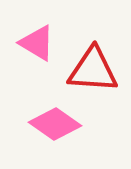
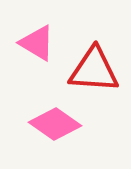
red triangle: moved 1 px right
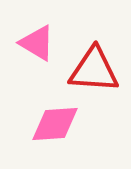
pink diamond: rotated 39 degrees counterclockwise
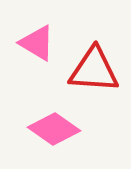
pink diamond: moved 1 px left, 5 px down; rotated 39 degrees clockwise
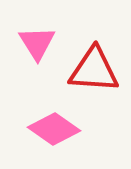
pink triangle: rotated 27 degrees clockwise
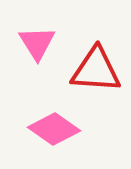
red triangle: moved 2 px right
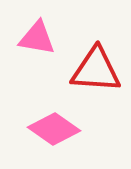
pink triangle: moved 5 px up; rotated 48 degrees counterclockwise
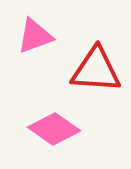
pink triangle: moved 2 px left, 2 px up; rotated 30 degrees counterclockwise
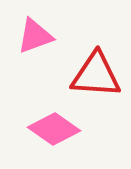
red triangle: moved 5 px down
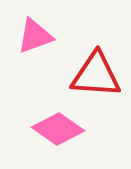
pink diamond: moved 4 px right
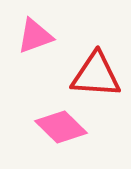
pink diamond: moved 3 px right, 2 px up; rotated 9 degrees clockwise
